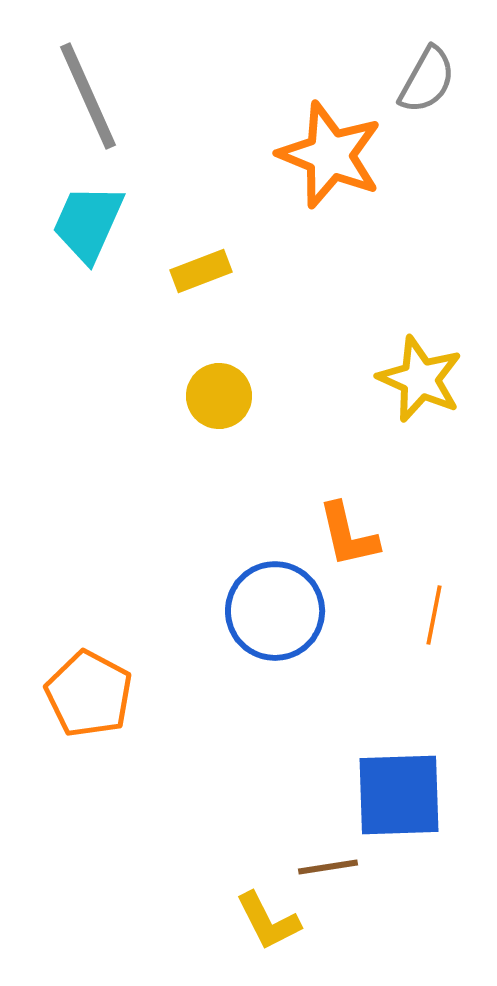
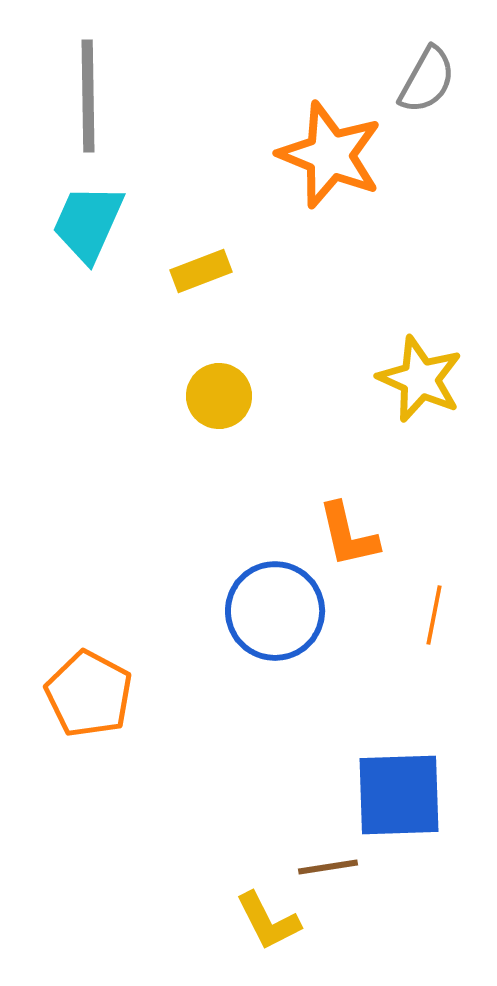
gray line: rotated 23 degrees clockwise
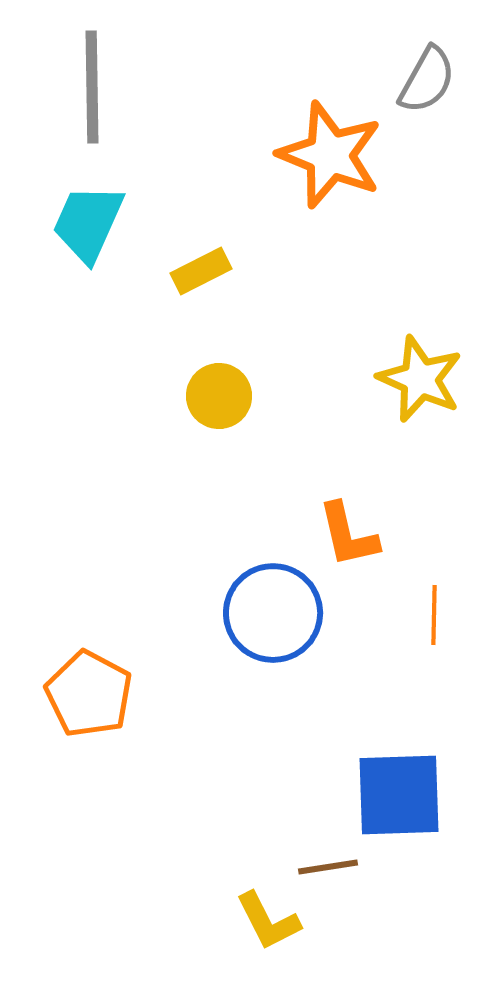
gray line: moved 4 px right, 9 px up
yellow rectangle: rotated 6 degrees counterclockwise
blue circle: moved 2 px left, 2 px down
orange line: rotated 10 degrees counterclockwise
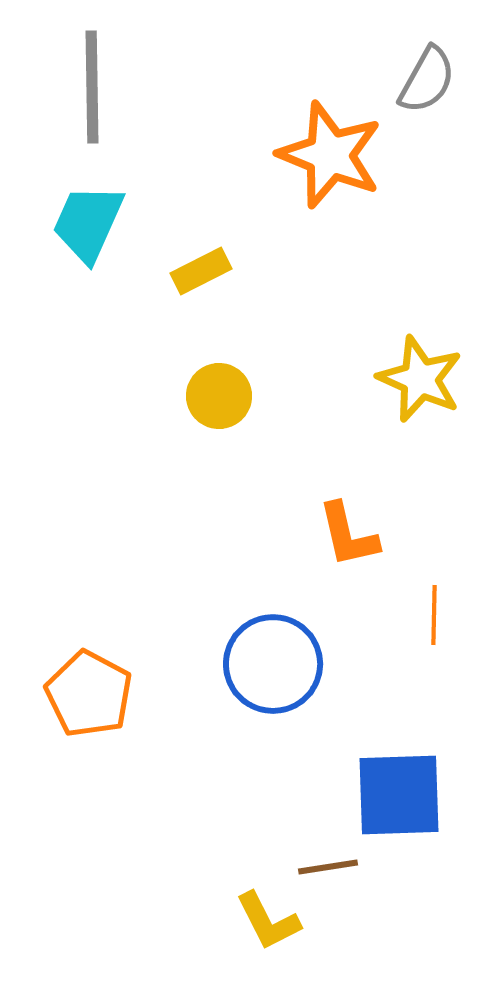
blue circle: moved 51 px down
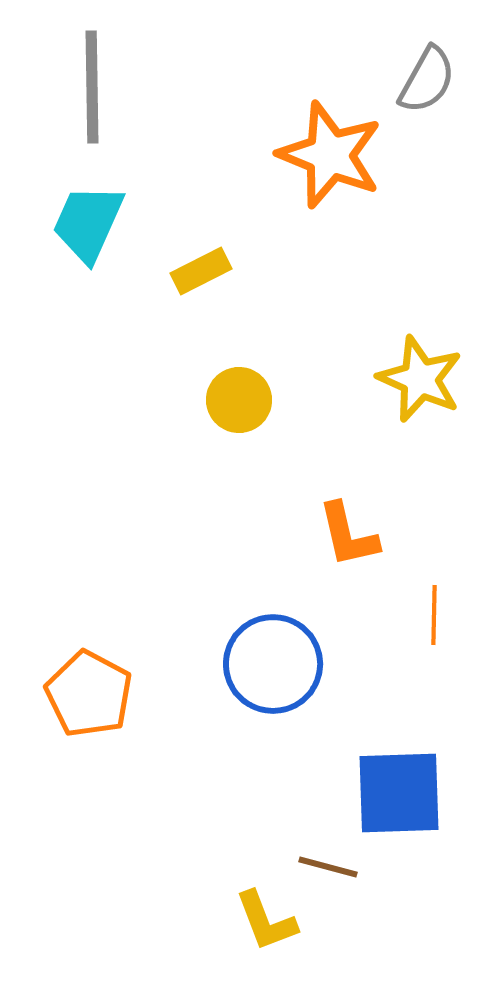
yellow circle: moved 20 px right, 4 px down
blue square: moved 2 px up
brown line: rotated 24 degrees clockwise
yellow L-shape: moved 2 px left; rotated 6 degrees clockwise
